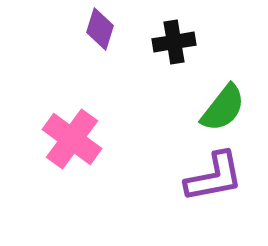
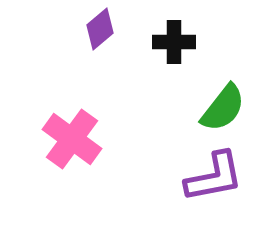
purple diamond: rotated 33 degrees clockwise
black cross: rotated 9 degrees clockwise
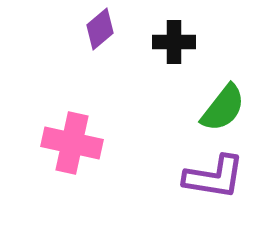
pink cross: moved 4 px down; rotated 24 degrees counterclockwise
purple L-shape: rotated 20 degrees clockwise
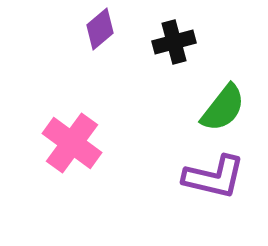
black cross: rotated 15 degrees counterclockwise
pink cross: rotated 24 degrees clockwise
purple L-shape: rotated 4 degrees clockwise
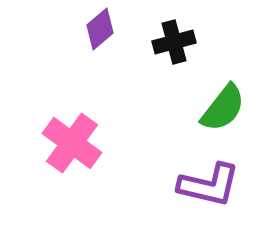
purple L-shape: moved 5 px left, 8 px down
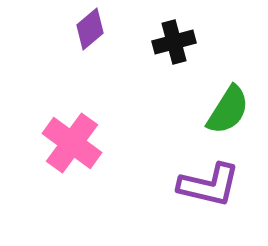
purple diamond: moved 10 px left
green semicircle: moved 5 px right, 2 px down; rotated 6 degrees counterclockwise
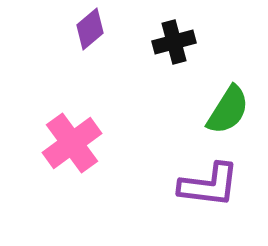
pink cross: rotated 18 degrees clockwise
purple L-shape: rotated 6 degrees counterclockwise
